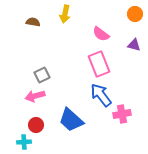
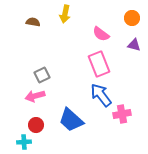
orange circle: moved 3 px left, 4 px down
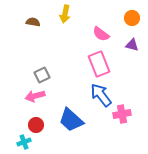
purple triangle: moved 2 px left
cyan cross: rotated 16 degrees counterclockwise
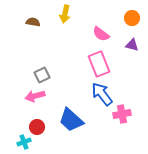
blue arrow: moved 1 px right, 1 px up
red circle: moved 1 px right, 2 px down
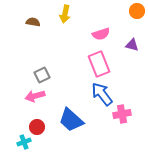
orange circle: moved 5 px right, 7 px up
pink semicircle: rotated 54 degrees counterclockwise
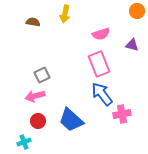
red circle: moved 1 px right, 6 px up
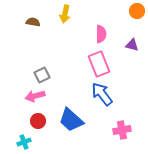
pink semicircle: rotated 72 degrees counterclockwise
pink cross: moved 16 px down
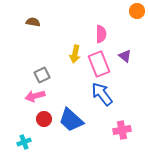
yellow arrow: moved 10 px right, 40 px down
purple triangle: moved 7 px left, 11 px down; rotated 24 degrees clockwise
red circle: moved 6 px right, 2 px up
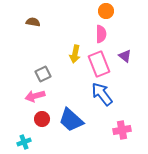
orange circle: moved 31 px left
gray square: moved 1 px right, 1 px up
red circle: moved 2 px left
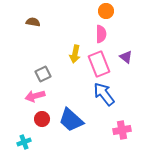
purple triangle: moved 1 px right, 1 px down
blue arrow: moved 2 px right
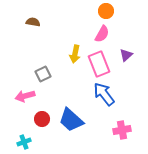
pink semicircle: moved 1 px right; rotated 30 degrees clockwise
purple triangle: moved 2 px up; rotated 40 degrees clockwise
pink arrow: moved 10 px left
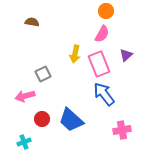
brown semicircle: moved 1 px left
